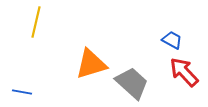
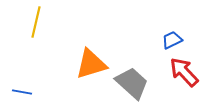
blue trapezoid: rotated 55 degrees counterclockwise
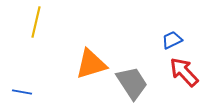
gray trapezoid: rotated 15 degrees clockwise
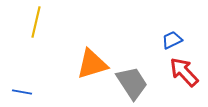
orange triangle: moved 1 px right
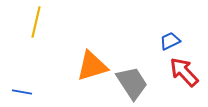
blue trapezoid: moved 2 px left, 1 px down
orange triangle: moved 2 px down
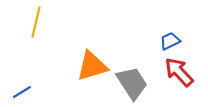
red arrow: moved 5 px left
blue line: rotated 42 degrees counterclockwise
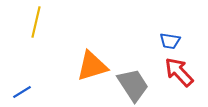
blue trapezoid: rotated 145 degrees counterclockwise
gray trapezoid: moved 1 px right, 2 px down
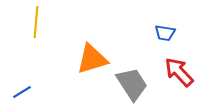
yellow line: rotated 8 degrees counterclockwise
blue trapezoid: moved 5 px left, 8 px up
orange triangle: moved 7 px up
gray trapezoid: moved 1 px left, 1 px up
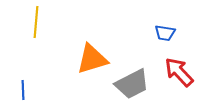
gray trapezoid: rotated 96 degrees clockwise
blue line: moved 1 px right, 2 px up; rotated 60 degrees counterclockwise
